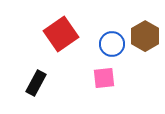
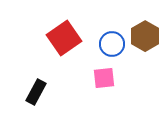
red square: moved 3 px right, 4 px down
black rectangle: moved 9 px down
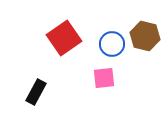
brown hexagon: rotated 16 degrees counterclockwise
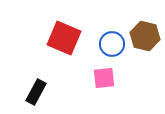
red square: rotated 32 degrees counterclockwise
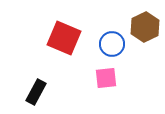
brown hexagon: moved 9 px up; rotated 20 degrees clockwise
pink square: moved 2 px right
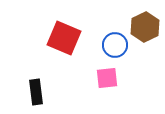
blue circle: moved 3 px right, 1 px down
pink square: moved 1 px right
black rectangle: rotated 35 degrees counterclockwise
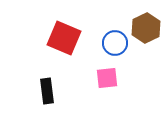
brown hexagon: moved 1 px right, 1 px down
blue circle: moved 2 px up
black rectangle: moved 11 px right, 1 px up
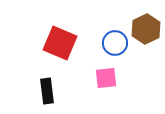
brown hexagon: moved 1 px down
red square: moved 4 px left, 5 px down
pink square: moved 1 px left
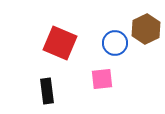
pink square: moved 4 px left, 1 px down
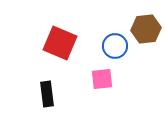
brown hexagon: rotated 20 degrees clockwise
blue circle: moved 3 px down
black rectangle: moved 3 px down
